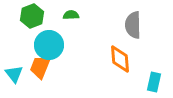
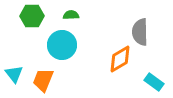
green hexagon: rotated 20 degrees clockwise
gray semicircle: moved 7 px right, 7 px down
cyan circle: moved 13 px right
orange diamond: rotated 64 degrees clockwise
orange trapezoid: moved 3 px right, 13 px down
cyan rectangle: rotated 66 degrees counterclockwise
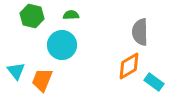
green hexagon: rotated 15 degrees clockwise
orange diamond: moved 9 px right, 7 px down
cyan triangle: moved 2 px right, 3 px up
orange trapezoid: moved 1 px left
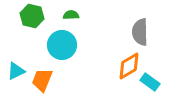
cyan triangle: rotated 42 degrees clockwise
cyan rectangle: moved 4 px left
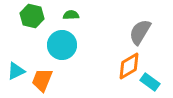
gray semicircle: rotated 32 degrees clockwise
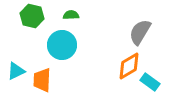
orange trapezoid: rotated 20 degrees counterclockwise
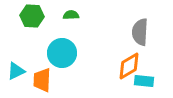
green hexagon: rotated 10 degrees counterclockwise
gray semicircle: rotated 28 degrees counterclockwise
cyan circle: moved 8 px down
cyan rectangle: moved 6 px left, 1 px up; rotated 30 degrees counterclockwise
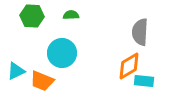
orange trapezoid: moved 1 px down; rotated 70 degrees counterclockwise
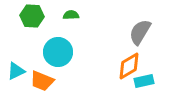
gray semicircle: rotated 28 degrees clockwise
cyan circle: moved 4 px left, 1 px up
cyan rectangle: rotated 18 degrees counterclockwise
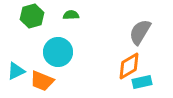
green hexagon: rotated 20 degrees counterclockwise
cyan rectangle: moved 2 px left, 1 px down
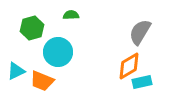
green hexagon: moved 12 px down
